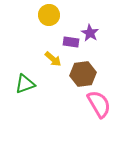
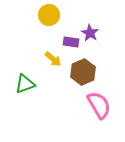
brown hexagon: moved 2 px up; rotated 15 degrees counterclockwise
pink semicircle: moved 1 px down
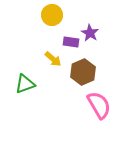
yellow circle: moved 3 px right
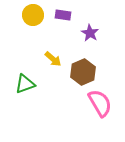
yellow circle: moved 19 px left
purple rectangle: moved 8 px left, 27 px up
pink semicircle: moved 1 px right, 2 px up
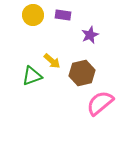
purple star: moved 2 px down; rotated 18 degrees clockwise
yellow arrow: moved 1 px left, 2 px down
brown hexagon: moved 1 px left, 1 px down; rotated 10 degrees clockwise
green triangle: moved 7 px right, 8 px up
pink semicircle: rotated 100 degrees counterclockwise
